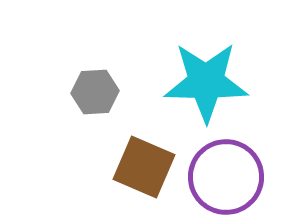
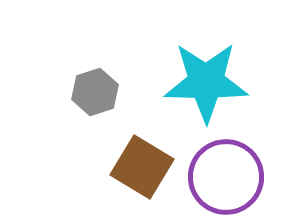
gray hexagon: rotated 15 degrees counterclockwise
brown square: moved 2 px left; rotated 8 degrees clockwise
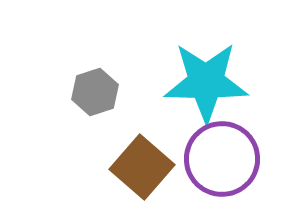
brown square: rotated 10 degrees clockwise
purple circle: moved 4 px left, 18 px up
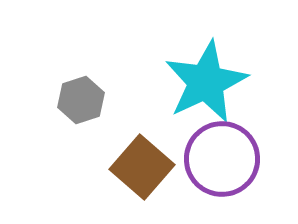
cyan star: rotated 26 degrees counterclockwise
gray hexagon: moved 14 px left, 8 px down
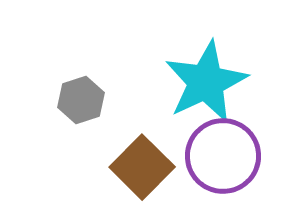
purple circle: moved 1 px right, 3 px up
brown square: rotated 4 degrees clockwise
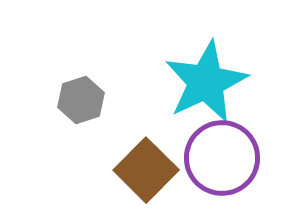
purple circle: moved 1 px left, 2 px down
brown square: moved 4 px right, 3 px down
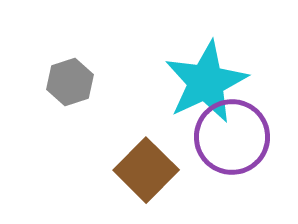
gray hexagon: moved 11 px left, 18 px up
purple circle: moved 10 px right, 21 px up
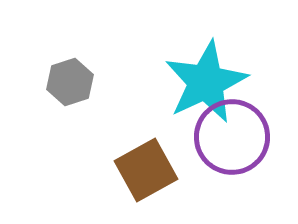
brown square: rotated 16 degrees clockwise
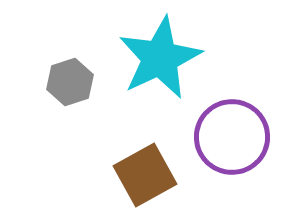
cyan star: moved 46 px left, 24 px up
brown square: moved 1 px left, 5 px down
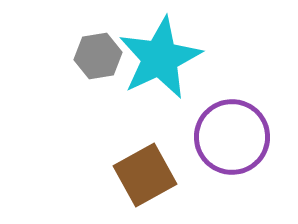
gray hexagon: moved 28 px right, 26 px up; rotated 9 degrees clockwise
